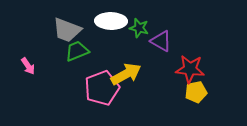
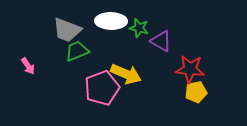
yellow arrow: rotated 52 degrees clockwise
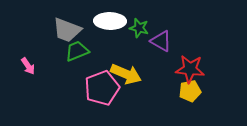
white ellipse: moved 1 px left
yellow pentagon: moved 6 px left, 1 px up
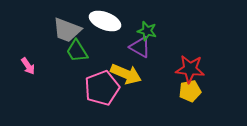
white ellipse: moved 5 px left; rotated 20 degrees clockwise
green star: moved 8 px right, 3 px down
purple triangle: moved 21 px left, 6 px down
green trapezoid: rotated 100 degrees counterclockwise
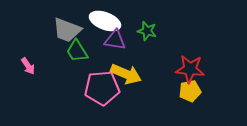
purple triangle: moved 25 px left, 7 px up; rotated 20 degrees counterclockwise
pink pentagon: rotated 16 degrees clockwise
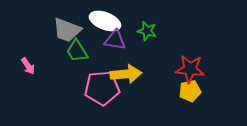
yellow arrow: rotated 28 degrees counterclockwise
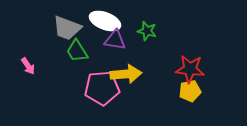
gray trapezoid: moved 2 px up
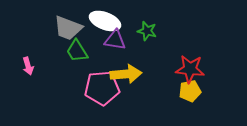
gray trapezoid: moved 1 px right
pink arrow: rotated 18 degrees clockwise
